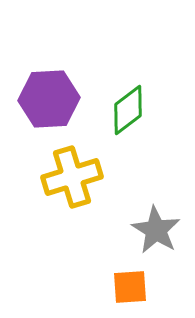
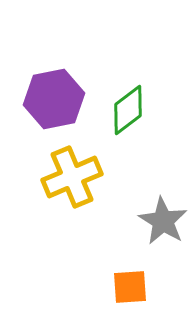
purple hexagon: moved 5 px right; rotated 8 degrees counterclockwise
yellow cross: rotated 6 degrees counterclockwise
gray star: moved 7 px right, 9 px up
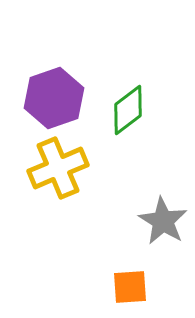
purple hexagon: moved 1 px up; rotated 8 degrees counterclockwise
yellow cross: moved 14 px left, 9 px up
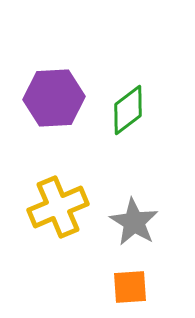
purple hexagon: rotated 16 degrees clockwise
yellow cross: moved 39 px down
gray star: moved 29 px left, 1 px down
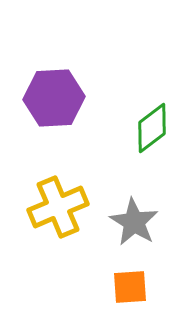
green diamond: moved 24 px right, 18 px down
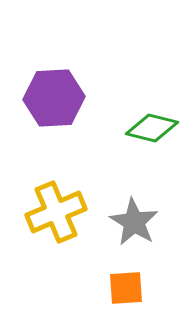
green diamond: rotated 51 degrees clockwise
yellow cross: moved 2 px left, 5 px down
orange square: moved 4 px left, 1 px down
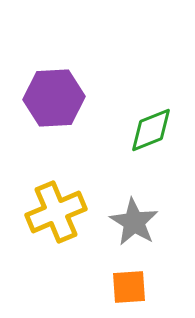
green diamond: moved 1 px left, 2 px down; rotated 36 degrees counterclockwise
orange square: moved 3 px right, 1 px up
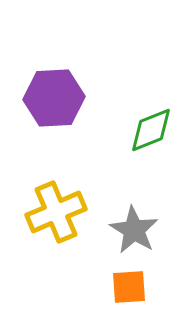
gray star: moved 8 px down
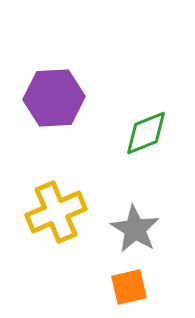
green diamond: moved 5 px left, 3 px down
gray star: moved 1 px right, 1 px up
orange square: rotated 9 degrees counterclockwise
